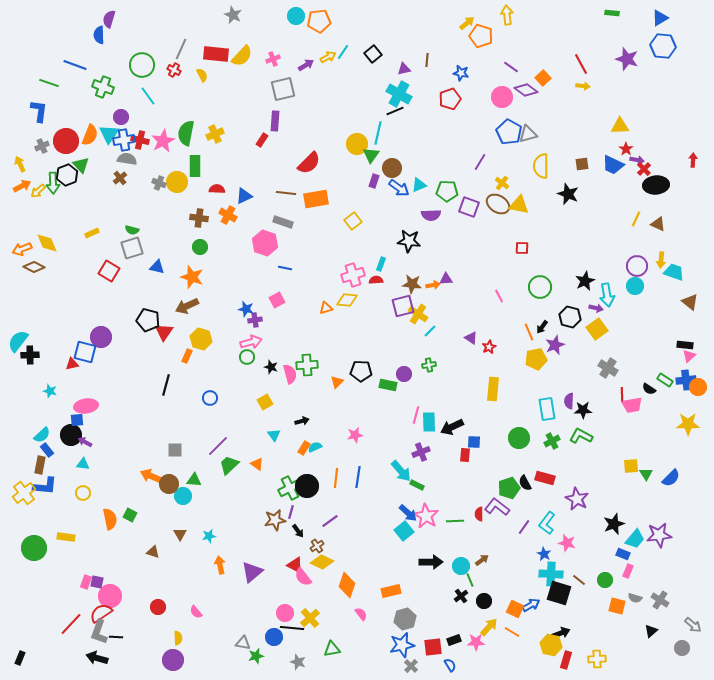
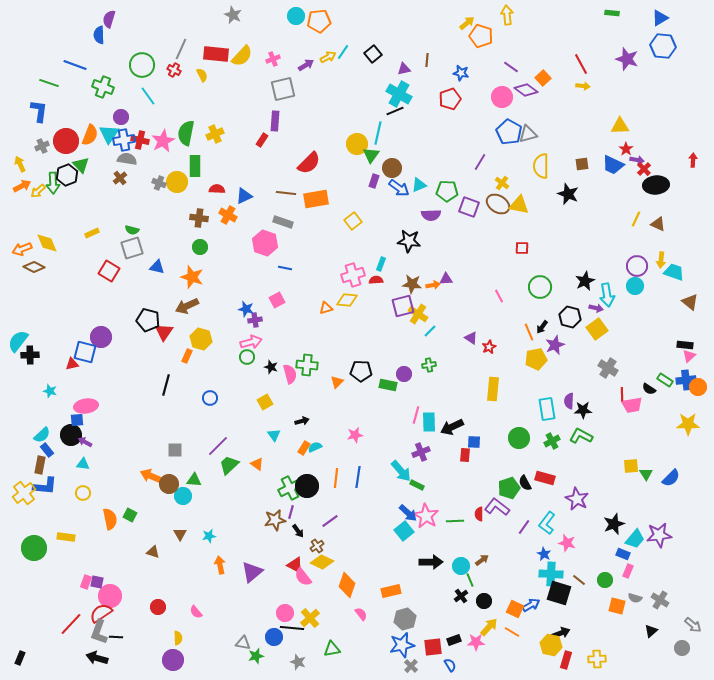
green cross at (307, 365): rotated 10 degrees clockwise
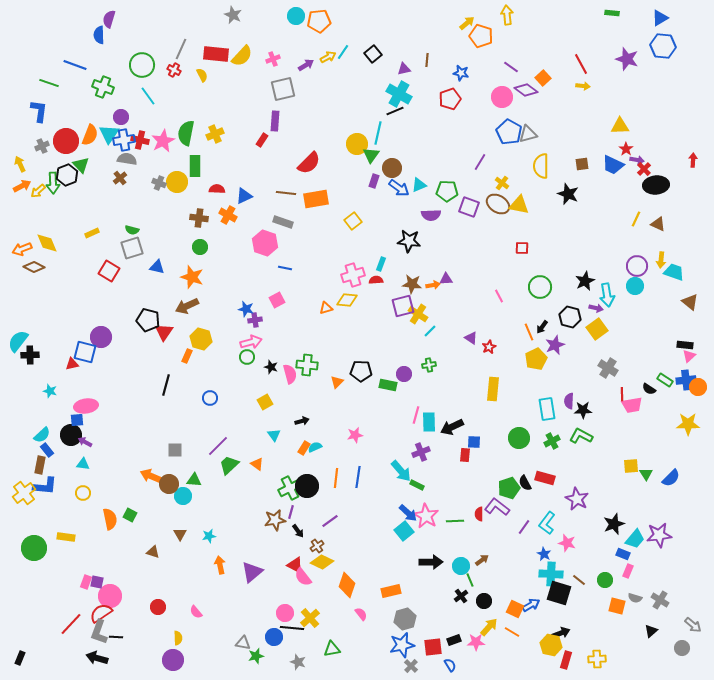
yellow pentagon at (536, 359): rotated 15 degrees counterclockwise
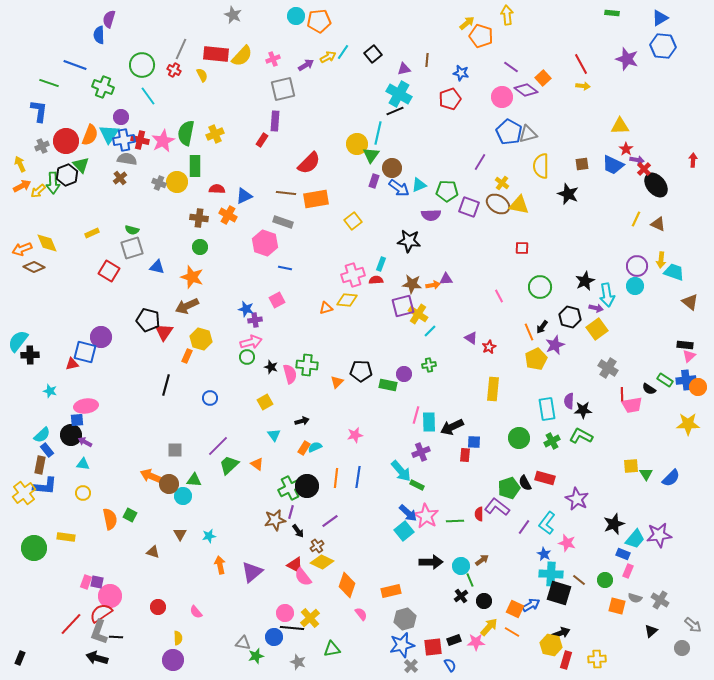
black ellipse at (656, 185): rotated 55 degrees clockwise
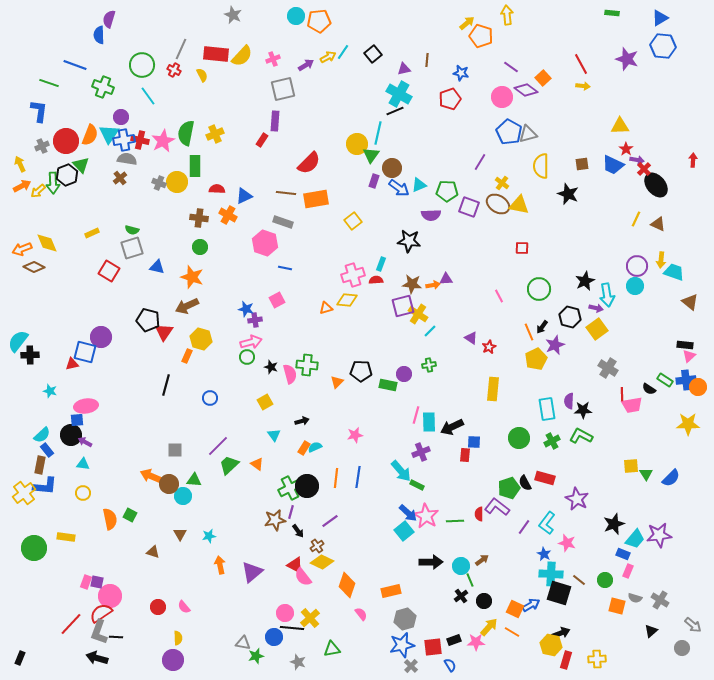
green circle at (540, 287): moved 1 px left, 2 px down
pink semicircle at (196, 612): moved 12 px left, 5 px up
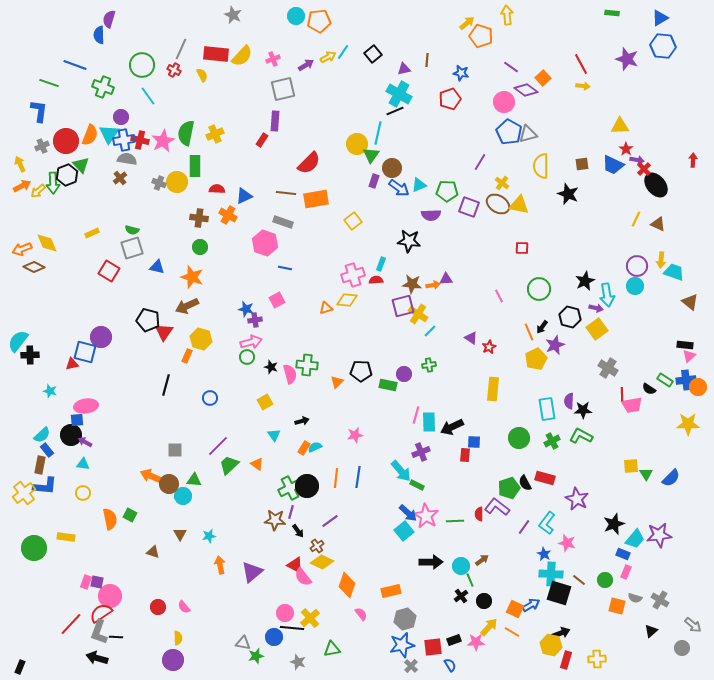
pink circle at (502, 97): moved 2 px right, 5 px down
brown star at (275, 520): rotated 15 degrees clockwise
pink rectangle at (628, 571): moved 2 px left, 1 px down
black rectangle at (20, 658): moved 9 px down
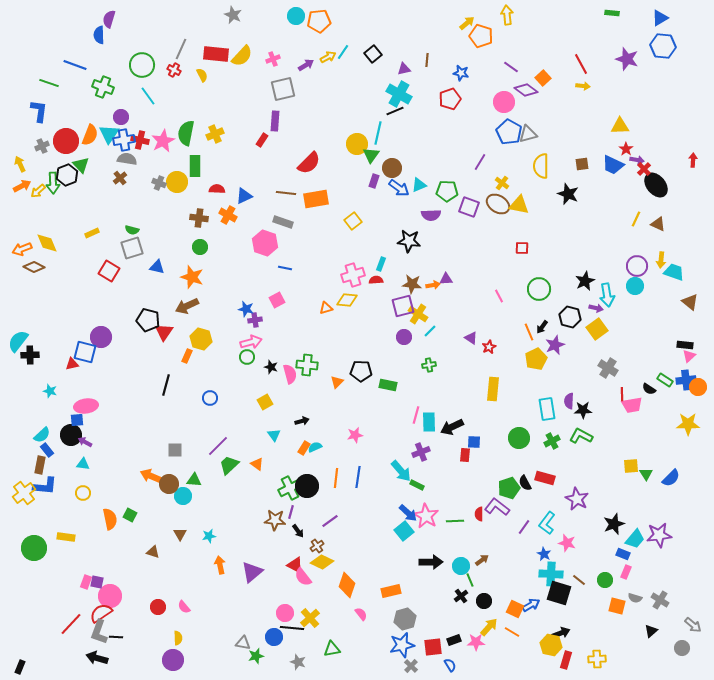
purple circle at (404, 374): moved 37 px up
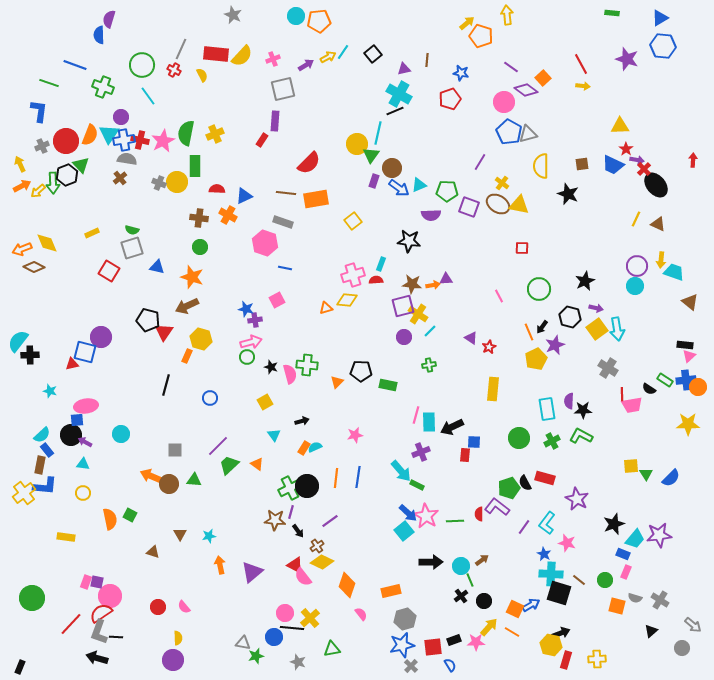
cyan arrow at (607, 295): moved 10 px right, 34 px down
cyan circle at (183, 496): moved 62 px left, 62 px up
green circle at (34, 548): moved 2 px left, 50 px down
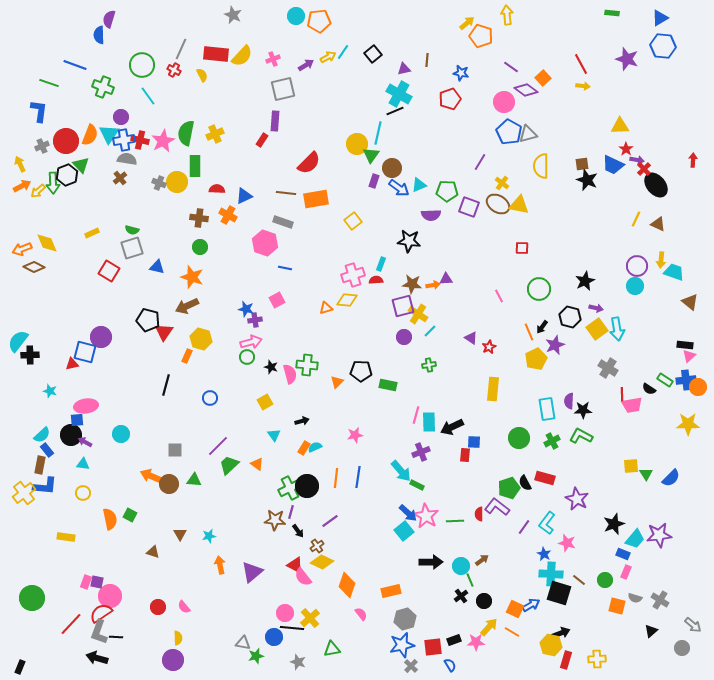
black star at (568, 194): moved 19 px right, 14 px up
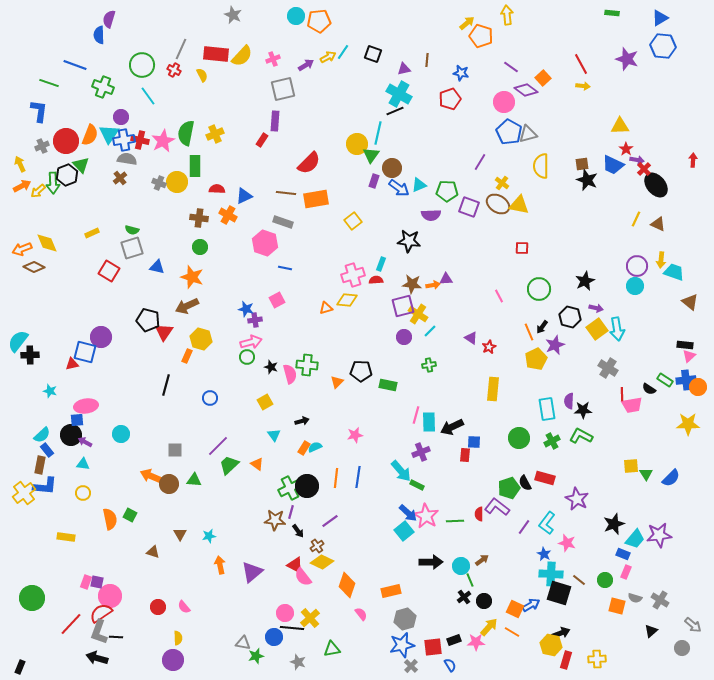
black square at (373, 54): rotated 30 degrees counterclockwise
black cross at (461, 596): moved 3 px right, 1 px down
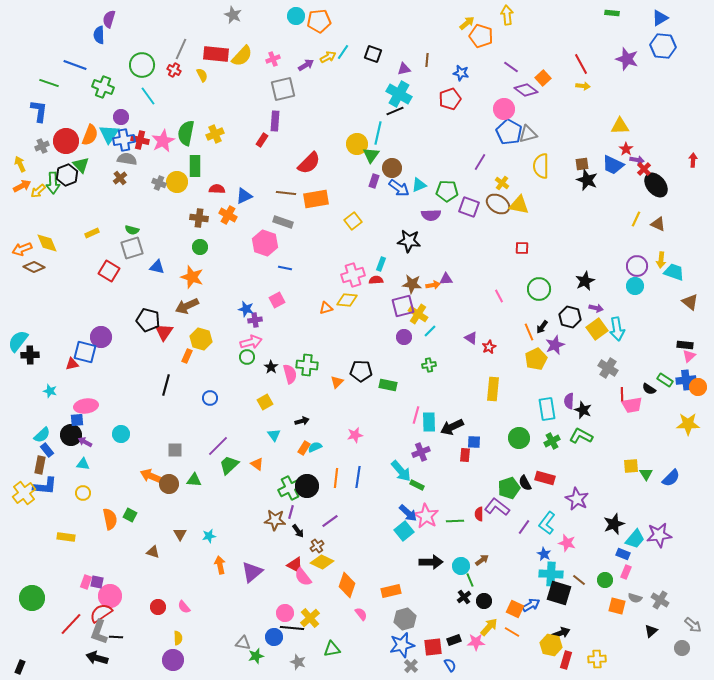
pink circle at (504, 102): moved 7 px down
black star at (271, 367): rotated 16 degrees clockwise
black star at (583, 410): rotated 24 degrees clockwise
